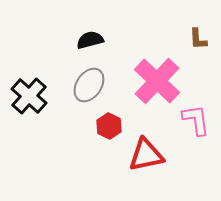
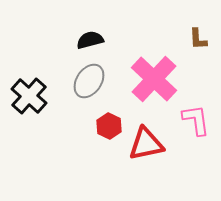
pink cross: moved 3 px left, 2 px up
gray ellipse: moved 4 px up
red triangle: moved 11 px up
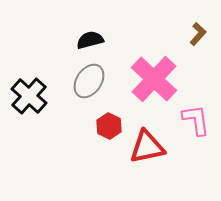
brown L-shape: moved 5 px up; rotated 135 degrees counterclockwise
red triangle: moved 1 px right, 3 px down
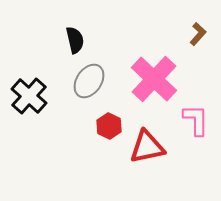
black semicircle: moved 15 px left; rotated 92 degrees clockwise
pink L-shape: rotated 8 degrees clockwise
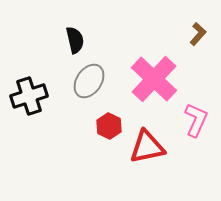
black cross: rotated 30 degrees clockwise
pink L-shape: rotated 24 degrees clockwise
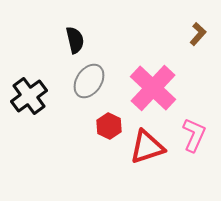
pink cross: moved 1 px left, 9 px down
black cross: rotated 18 degrees counterclockwise
pink L-shape: moved 2 px left, 15 px down
red triangle: rotated 6 degrees counterclockwise
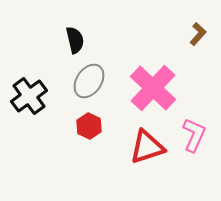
red hexagon: moved 20 px left
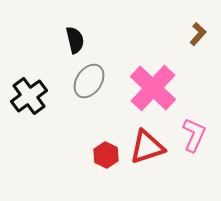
red hexagon: moved 17 px right, 29 px down
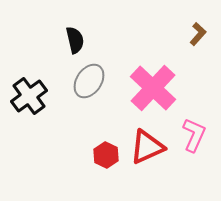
red triangle: rotated 6 degrees counterclockwise
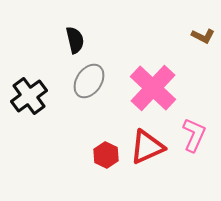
brown L-shape: moved 5 px right, 2 px down; rotated 75 degrees clockwise
